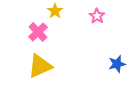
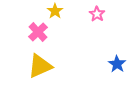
pink star: moved 2 px up
blue star: rotated 24 degrees counterclockwise
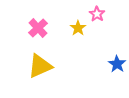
yellow star: moved 23 px right, 17 px down
pink cross: moved 4 px up
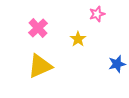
pink star: rotated 21 degrees clockwise
yellow star: moved 11 px down
blue star: rotated 24 degrees clockwise
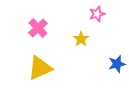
yellow star: moved 3 px right
yellow triangle: moved 2 px down
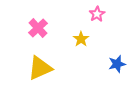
pink star: rotated 14 degrees counterclockwise
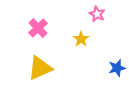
pink star: rotated 14 degrees counterclockwise
blue star: moved 4 px down
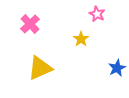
pink cross: moved 8 px left, 4 px up
blue star: rotated 12 degrees counterclockwise
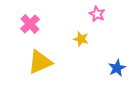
yellow star: rotated 21 degrees counterclockwise
yellow triangle: moved 6 px up
